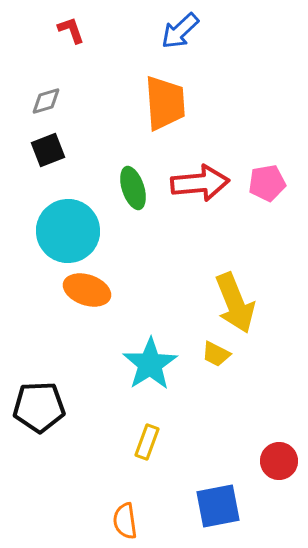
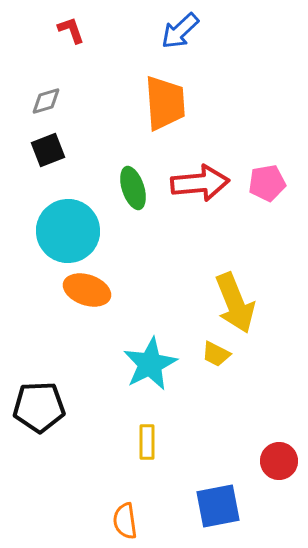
cyan star: rotated 6 degrees clockwise
yellow rectangle: rotated 20 degrees counterclockwise
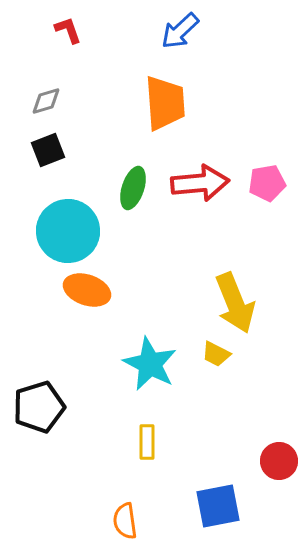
red L-shape: moved 3 px left
green ellipse: rotated 36 degrees clockwise
cyan star: rotated 18 degrees counterclockwise
black pentagon: rotated 15 degrees counterclockwise
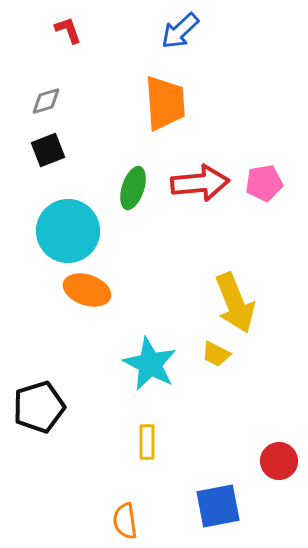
pink pentagon: moved 3 px left
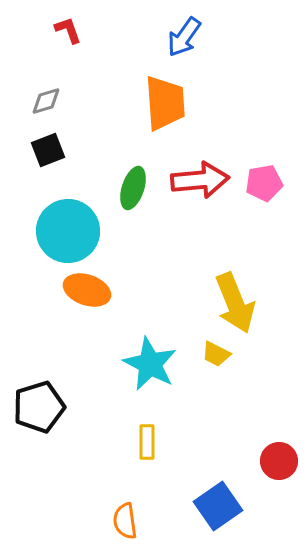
blue arrow: moved 4 px right, 6 px down; rotated 12 degrees counterclockwise
red arrow: moved 3 px up
blue square: rotated 24 degrees counterclockwise
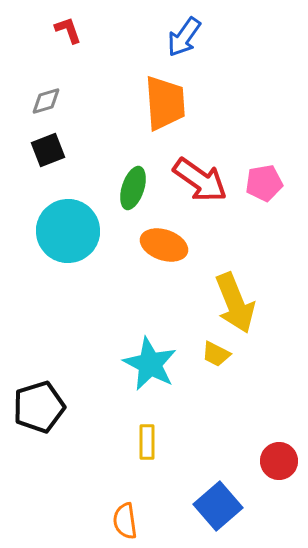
red arrow: rotated 40 degrees clockwise
orange ellipse: moved 77 px right, 45 px up
blue square: rotated 6 degrees counterclockwise
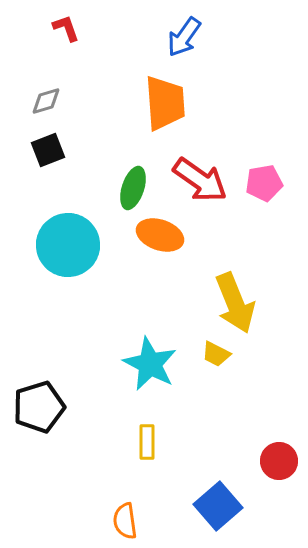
red L-shape: moved 2 px left, 2 px up
cyan circle: moved 14 px down
orange ellipse: moved 4 px left, 10 px up
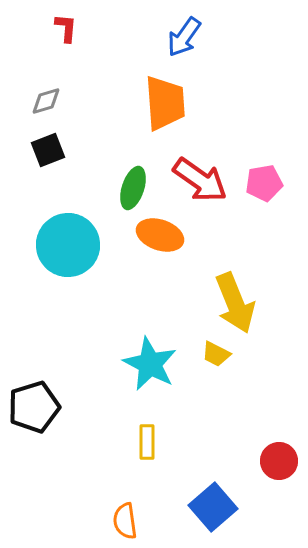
red L-shape: rotated 24 degrees clockwise
black pentagon: moved 5 px left
blue square: moved 5 px left, 1 px down
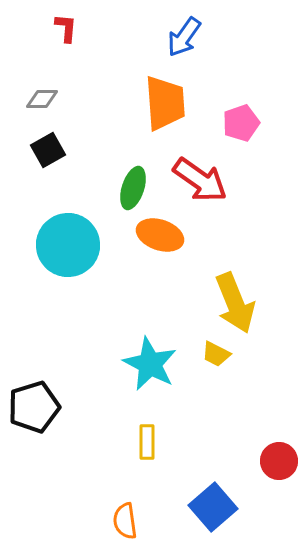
gray diamond: moved 4 px left, 2 px up; rotated 16 degrees clockwise
black square: rotated 8 degrees counterclockwise
pink pentagon: moved 23 px left, 60 px up; rotated 9 degrees counterclockwise
